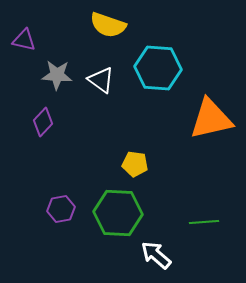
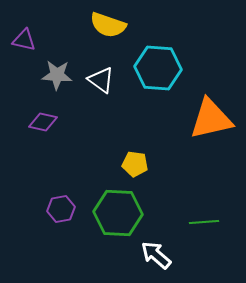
purple diamond: rotated 60 degrees clockwise
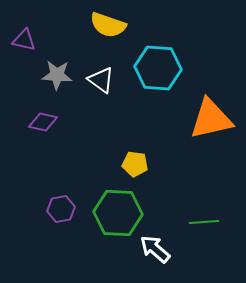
white arrow: moved 1 px left, 6 px up
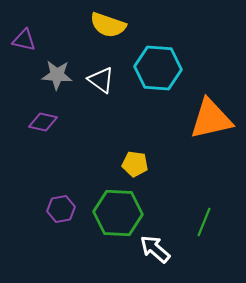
green line: rotated 64 degrees counterclockwise
